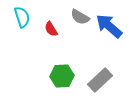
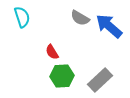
gray semicircle: moved 1 px down
red semicircle: moved 1 px right, 23 px down
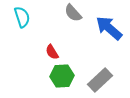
gray semicircle: moved 7 px left, 5 px up; rotated 18 degrees clockwise
blue arrow: moved 2 px down
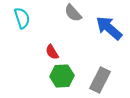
cyan semicircle: moved 1 px down
gray rectangle: rotated 20 degrees counterclockwise
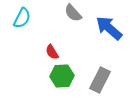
cyan semicircle: rotated 45 degrees clockwise
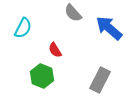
cyan semicircle: moved 1 px right, 10 px down
red semicircle: moved 3 px right, 2 px up
green hexagon: moved 20 px left; rotated 25 degrees clockwise
